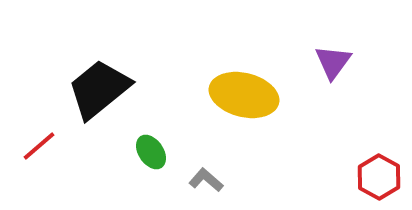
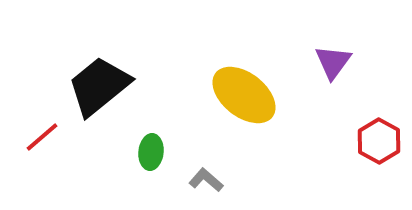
black trapezoid: moved 3 px up
yellow ellipse: rotated 24 degrees clockwise
red line: moved 3 px right, 9 px up
green ellipse: rotated 40 degrees clockwise
red hexagon: moved 36 px up
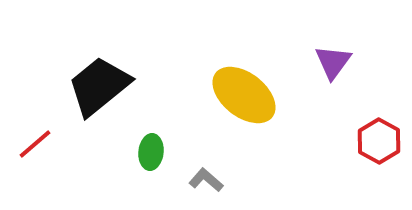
red line: moved 7 px left, 7 px down
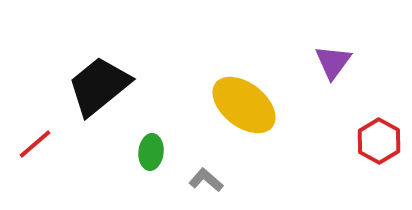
yellow ellipse: moved 10 px down
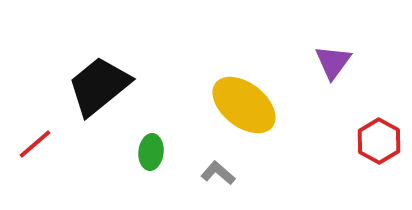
gray L-shape: moved 12 px right, 7 px up
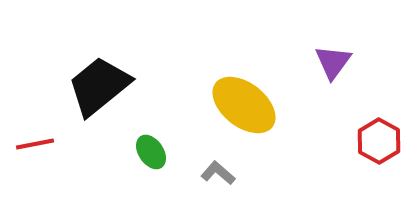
red line: rotated 30 degrees clockwise
green ellipse: rotated 40 degrees counterclockwise
